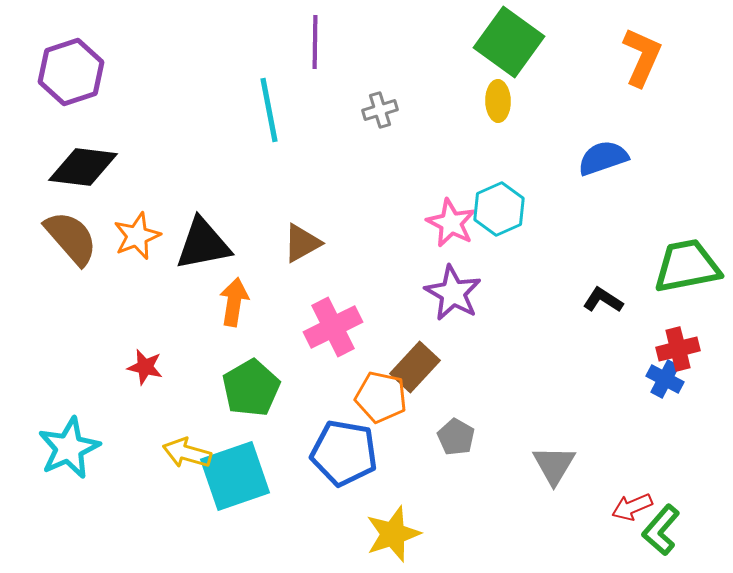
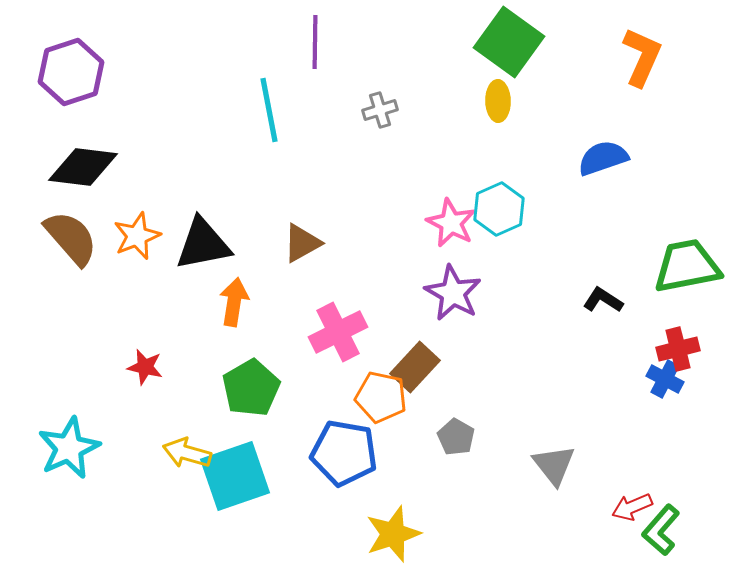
pink cross: moved 5 px right, 5 px down
gray triangle: rotated 9 degrees counterclockwise
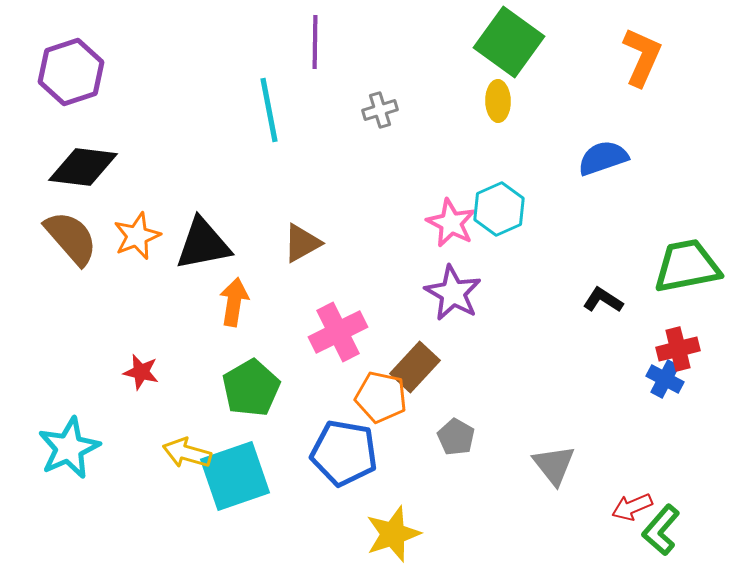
red star: moved 4 px left, 5 px down
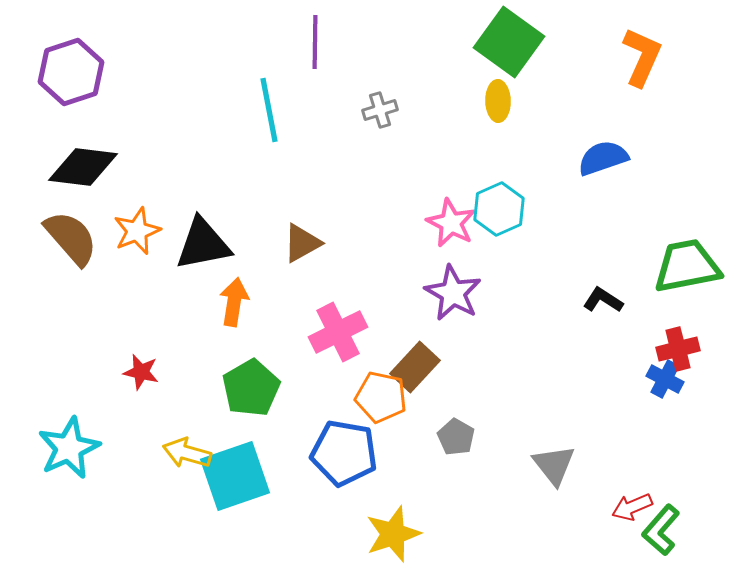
orange star: moved 5 px up
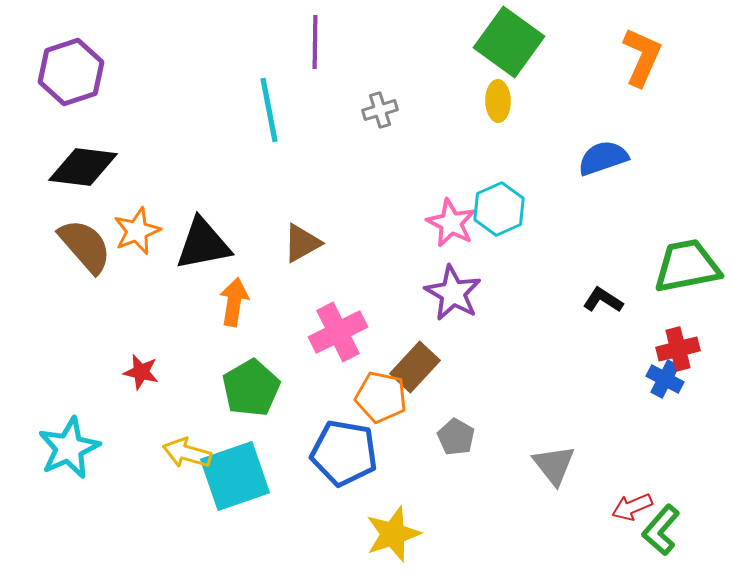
brown semicircle: moved 14 px right, 8 px down
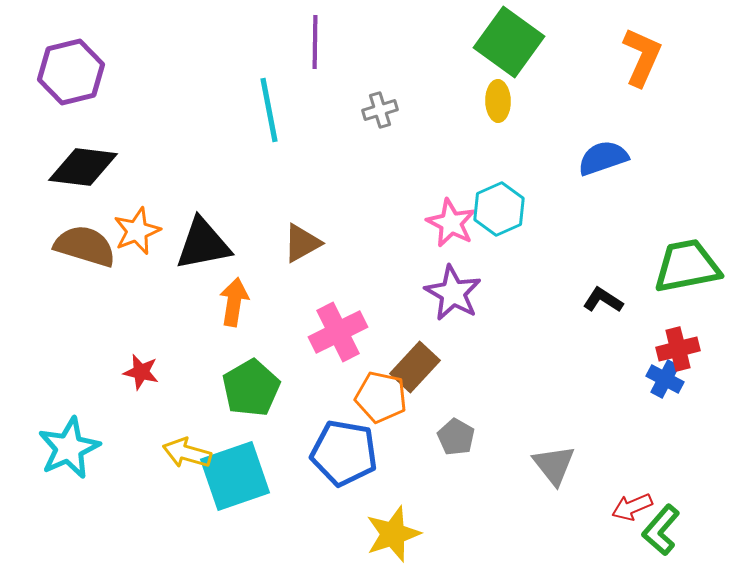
purple hexagon: rotated 4 degrees clockwise
brown semicircle: rotated 32 degrees counterclockwise
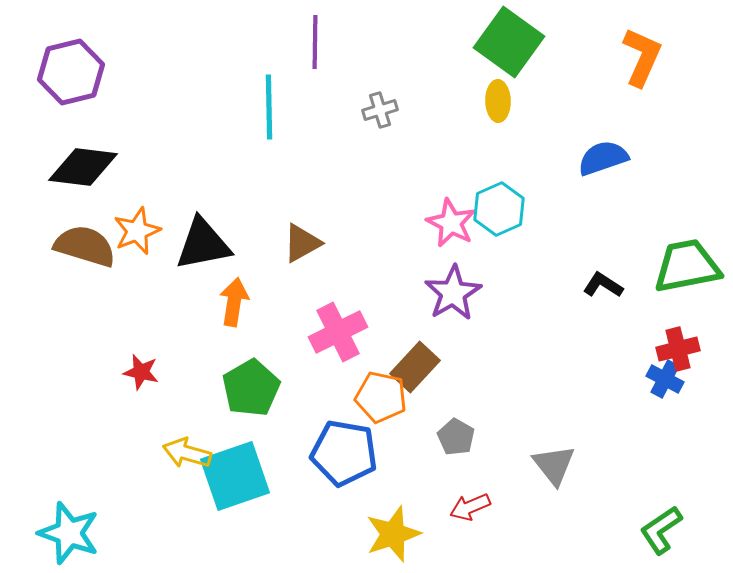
cyan line: moved 3 px up; rotated 10 degrees clockwise
purple star: rotated 12 degrees clockwise
black L-shape: moved 15 px up
cyan star: moved 85 px down; rotated 28 degrees counterclockwise
red arrow: moved 162 px left
green L-shape: rotated 15 degrees clockwise
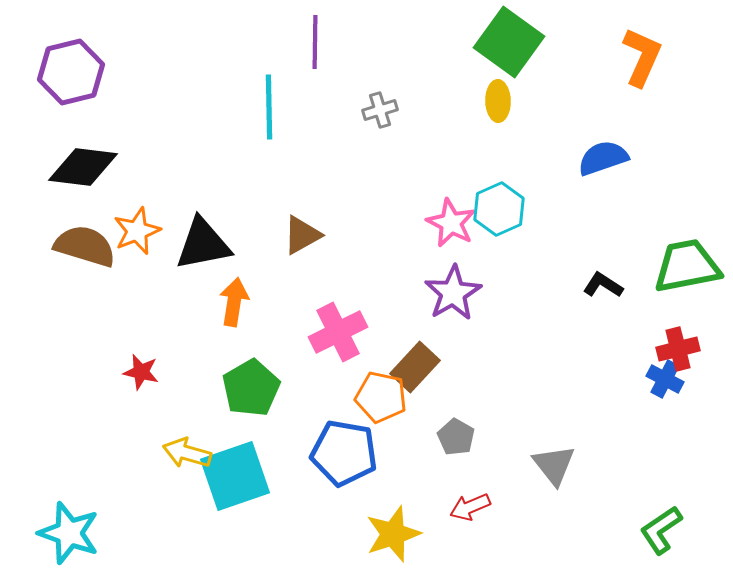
brown triangle: moved 8 px up
